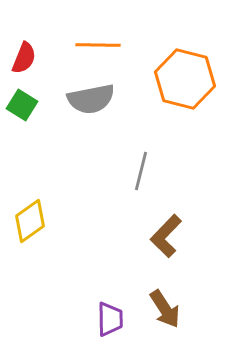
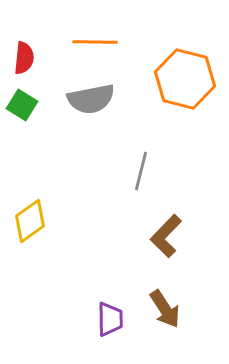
orange line: moved 3 px left, 3 px up
red semicircle: rotated 16 degrees counterclockwise
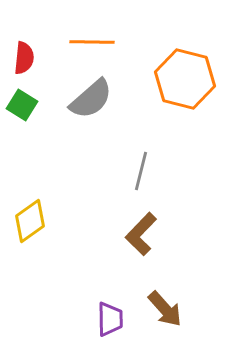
orange line: moved 3 px left
gray semicircle: rotated 30 degrees counterclockwise
brown L-shape: moved 25 px left, 2 px up
brown arrow: rotated 9 degrees counterclockwise
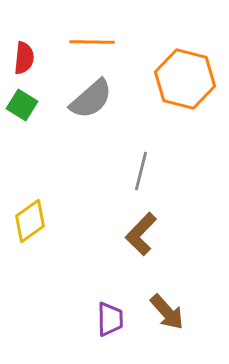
brown arrow: moved 2 px right, 3 px down
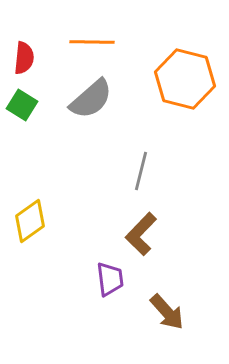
purple trapezoid: moved 40 px up; rotated 6 degrees counterclockwise
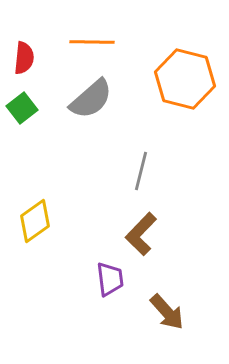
green square: moved 3 px down; rotated 20 degrees clockwise
yellow diamond: moved 5 px right
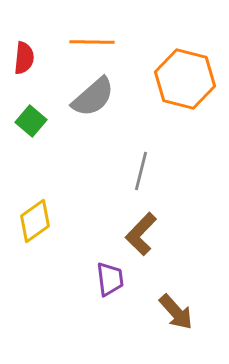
gray semicircle: moved 2 px right, 2 px up
green square: moved 9 px right, 13 px down; rotated 12 degrees counterclockwise
brown arrow: moved 9 px right
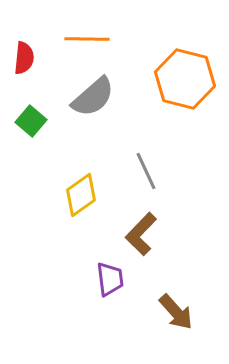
orange line: moved 5 px left, 3 px up
gray line: moved 5 px right; rotated 39 degrees counterclockwise
yellow diamond: moved 46 px right, 26 px up
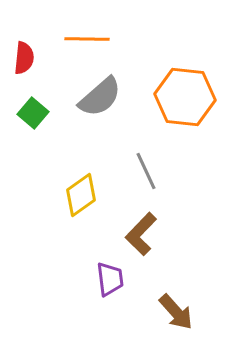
orange hexagon: moved 18 px down; rotated 8 degrees counterclockwise
gray semicircle: moved 7 px right
green square: moved 2 px right, 8 px up
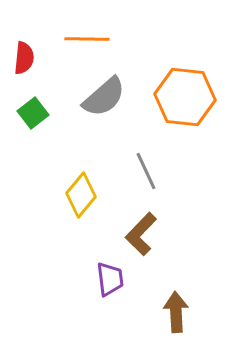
gray semicircle: moved 4 px right
green square: rotated 12 degrees clockwise
yellow diamond: rotated 15 degrees counterclockwise
brown arrow: rotated 141 degrees counterclockwise
